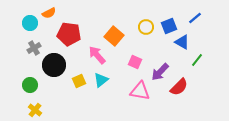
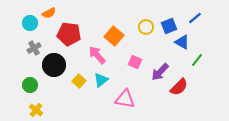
yellow square: rotated 24 degrees counterclockwise
pink triangle: moved 15 px left, 8 px down
yellow cross: moved 1 px right
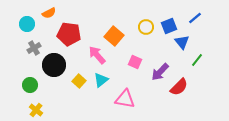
cyan circle: moved 3 px left, 1 px down
blue triangle: rotated 21 degrees clockwise
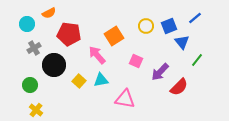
yellow circle: moved 1 px up
orange square: rotated 18 degrees clockwise
pink square: moved 1 px right, 1 px up
cyan triangle: rotated 28 degrees clockwise
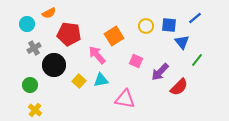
blue square: moved 1 px up; rotated 28 degrees clockwise
yellow cross: moved 1 px left
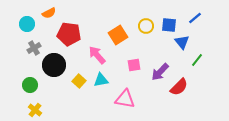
orange square: moved 4 px right, 1 px up
pink square: moved 2 px left, 4 px down; rotated 32 degrees counterclockwise
